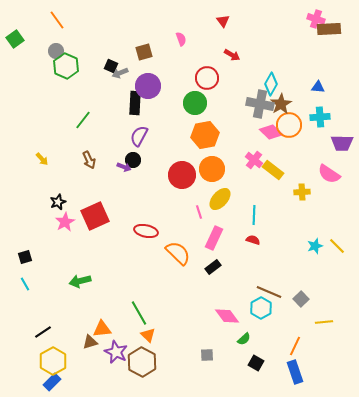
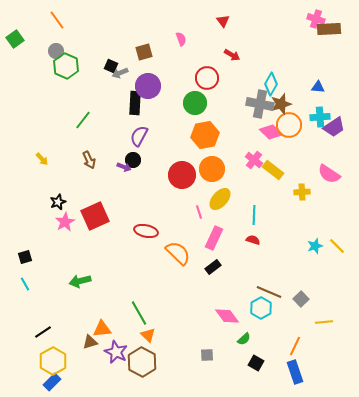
brown star at (281, 104): rotated 15 degrees clockwise
purple trapezoid at (342, 143): moved 8 px left, 16 px up; rotated 35 degrees counterclockwise
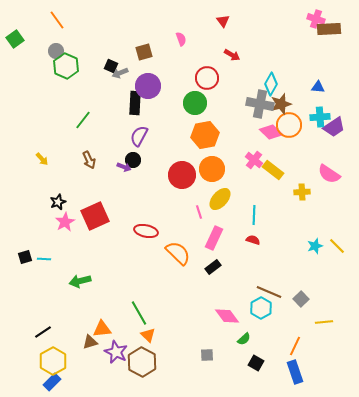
cyan line at (25, 284): moved 19 px right, 25 px up; rotated 56 degrees counterclockwise
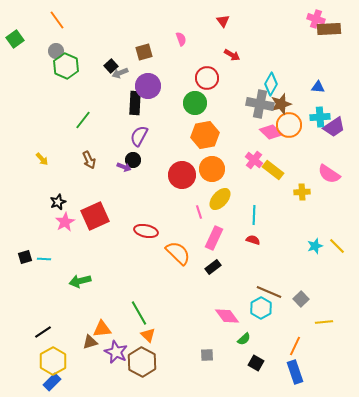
black square at (111, 66): rotated 24 degrees clockwise
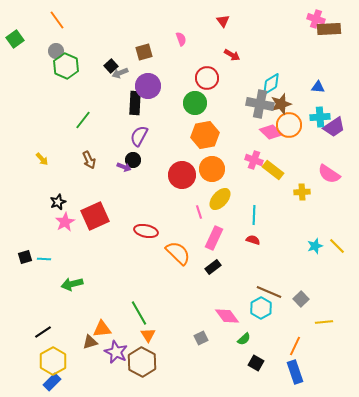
cyan diamond at (271, 84): rotated 30 degrees clockwise
pink cross at (254, 160): rotated 18 degrees counterclockwise
green arrow at (80, 281): moved 8 px left, 3 px down
orange triangle at (148, 335): rotated 14 degrees clockwise
gray square at (207, 355): moved 6 px left, 17 px up; rotated 24 degrees counterclockwise
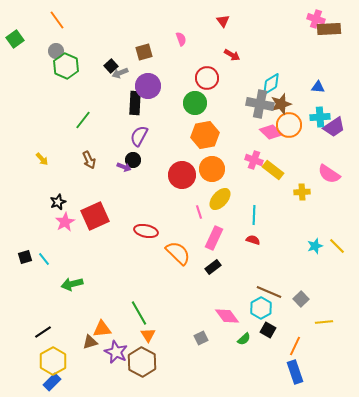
cyan line at (44, 259): rotated 48 degrees clockwise
black square at (256, 363): moved 12 px right, 33 px up
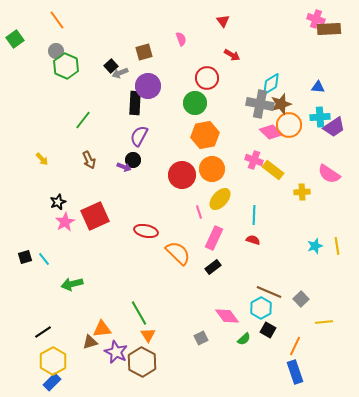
yellow line at (337, 246): rotated 36 degrees clockwise
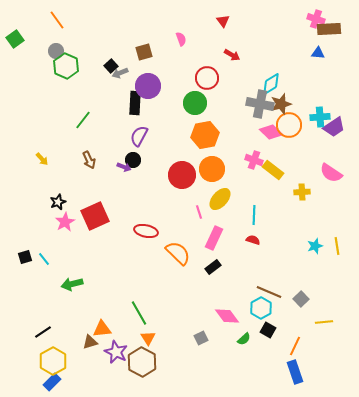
blue triangle at (318, 87): moved 34 px up
pink semicircle at (329, 174): moved 2 px right, 1 px up
orange triangle at (148, 335): moved 3 px down
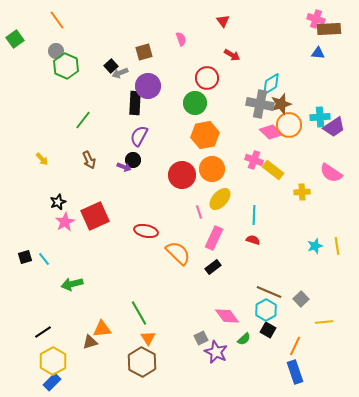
cyan hexagon at (261, 308): moved 5 px right, 2 px down
purple star at (116, 352): moved 100 px right
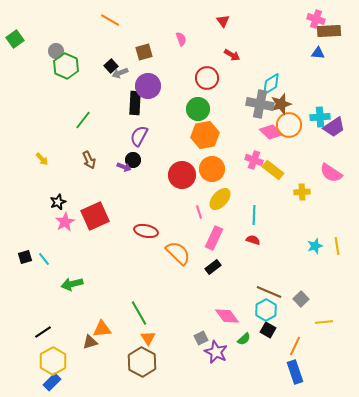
orange line at (57, 20): moved 53 px right; rotated 24 degrees counterclockwise
brown rectangle at (329, 29): moved 2 px down
green circle at (195, 103): moved 3 px right, 6 px down
